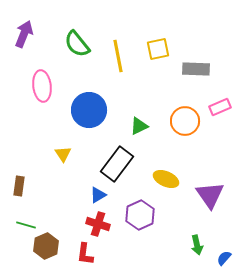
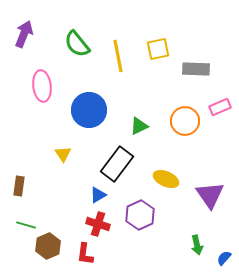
brown hexagon: moved 2 px right
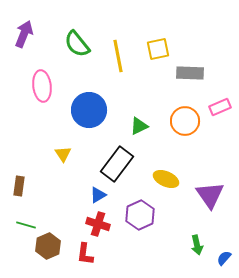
gray rectangle: moved 6 px left, 4 px down
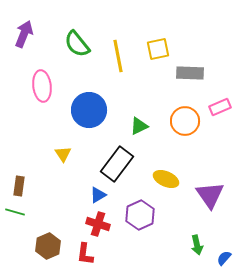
green line: moved 11 px left, 13 px up
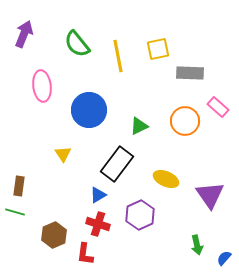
pink rectangle: moved 2 px left; rotated 65 degrees clockwise
brown hexagon: moved 6 px right, 11 px up
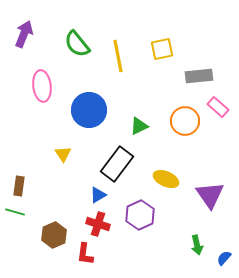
yellow square: moved 4 px right
gray rectangle: moved 9 px right, 3 px down; rotated 8 degrees counterclockwise
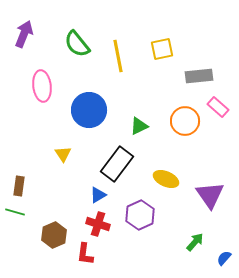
green arrow: moved 2 px left, 3 px up; rotated 126 degrees counterclockwise
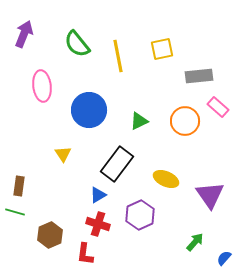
green triangle: moved 5 px up
brown hexagon: moved 4 px left
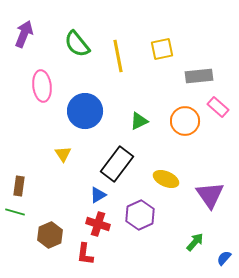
blue circle: moved 4 px left, 1 px down
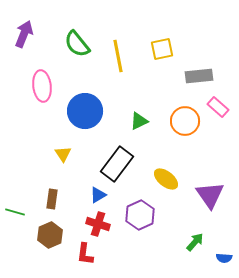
yellow ellipse: rotated 15 degrees clockwise
brown rectangle: moved 33 px right, 13 px down
blue semicircle: rotated 126 degrees counterclockwise
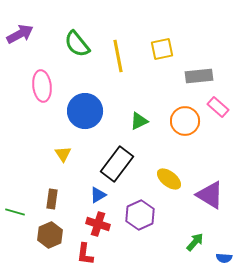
purple arrow: moved 4 px left; rotated 40 degrees clockwise
yellow ellipse: moved 3 px right
purple triangle: rotated 24 degrees counterclockwise
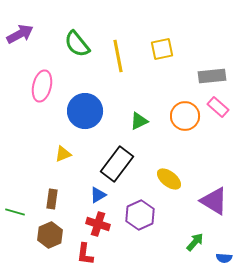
gray rectangle: moved 13 px right
pink ellipse: rotated 20 degrees clockwise
orange circle: moved 5 px up
yellow triangle: rotated 42 degrees clockwise
purple triangle: moved 4 px right, 6 px down
